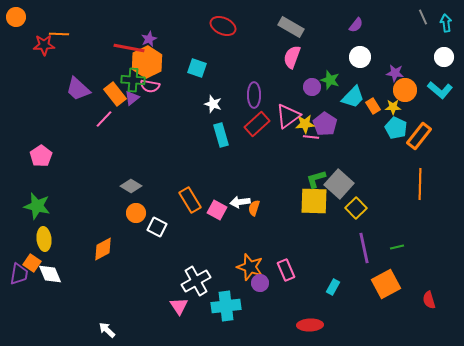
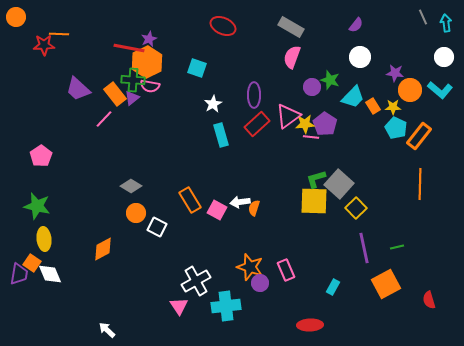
orange circle at (405, 90): moved 5 px right
white star at (213, 104): rotated 24 degrees clockwise
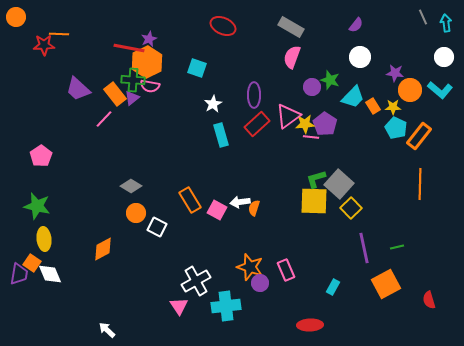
yellow square at (356, 208): moved 5 px left
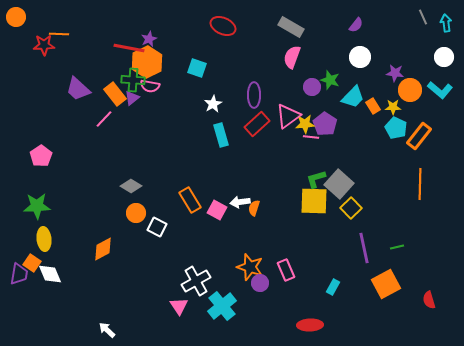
green star at (37, 206): rotated 16 degrees counterclockwise
cyan cross at (226, 306): moved 4 px left; rotated 32 degrees counterclockwise
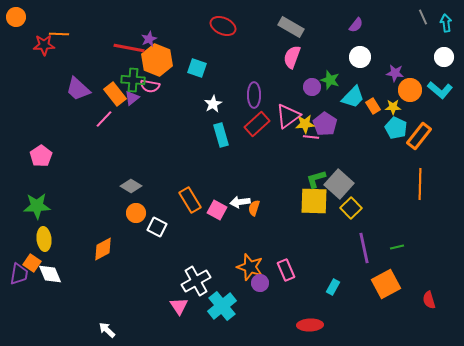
orange hexagon at (147, 62): moved 10 px right, 2 px up; rotated 12 degrees counterclockwise
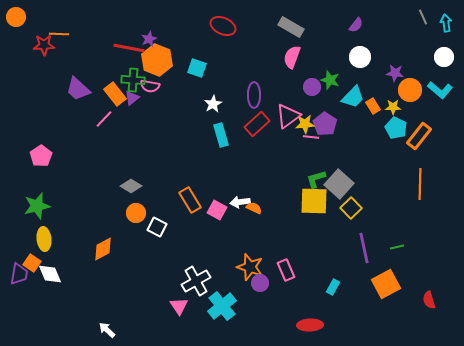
green star at (37, 206): rotated 12 degrees counterclockwise
orange semicircle at (254, 208): rotated 98 degrees clockwise
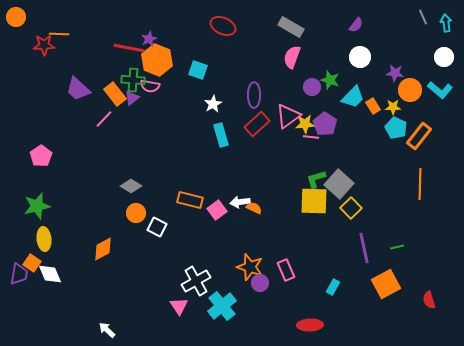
cyan square at (197, 68): moved 1 px right, 2 px down
orange rectangle at (190, 200): rotated 45 degrees counterclockwise
pink square at (217, 210): rotated 24 degrees clockwise
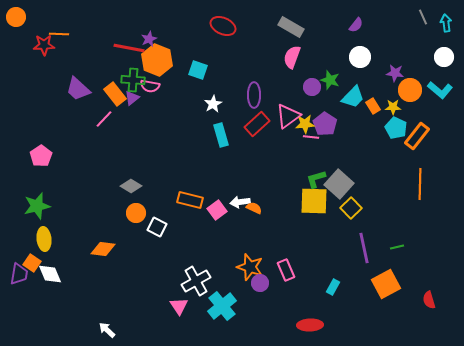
orange rectangle at (419, 136): moved 2 px left
orange diamond at (103, 249): rotated 35 degrees clockwise
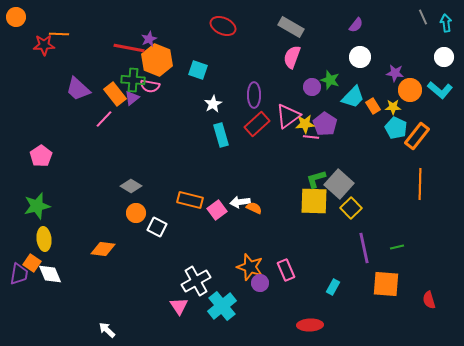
orange square at (386, 284): rotated 32 degrees clockwise
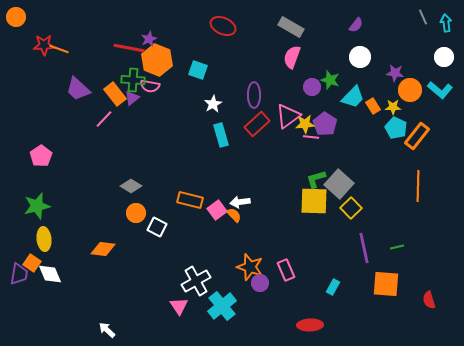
orange line at (59, 34): moved 15 px down; rotated 18 degrees clockwise
orange line at (420, 184): moved 2 px left, 2 px down
orange semicircle at (254, 208): moved 20 px left, 7 px down; rotated 21 degrees clockwise
